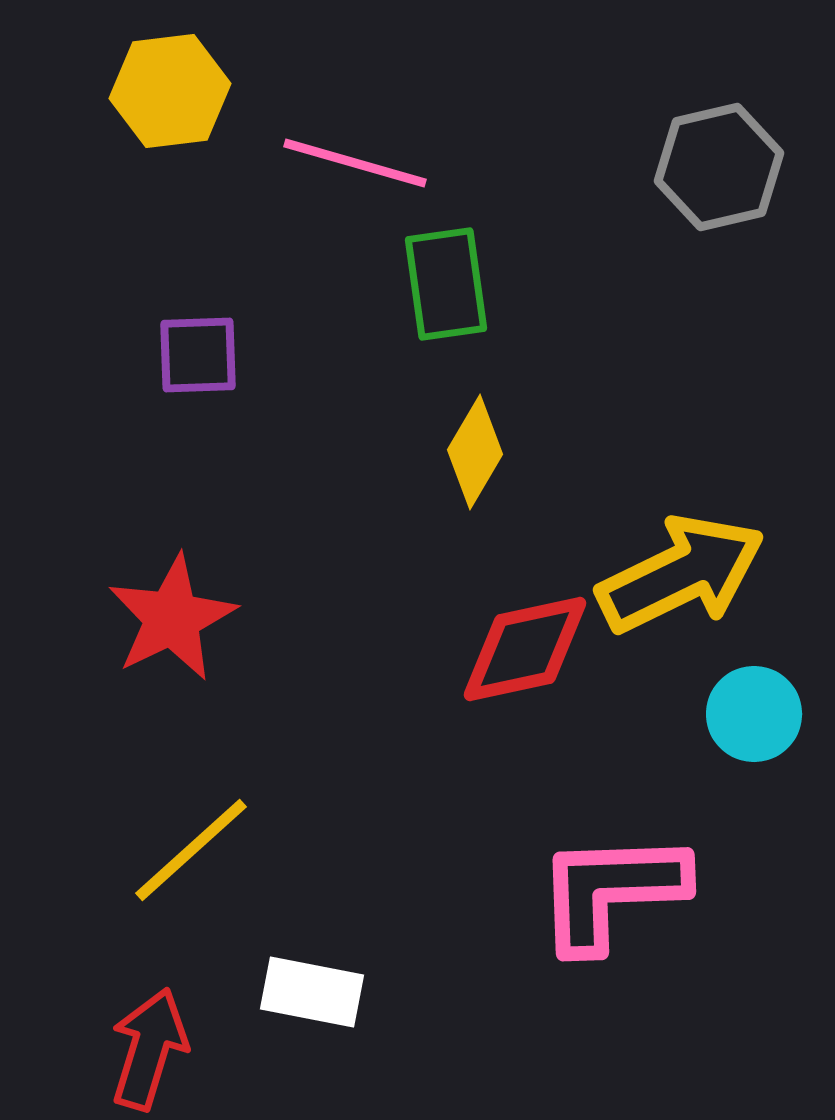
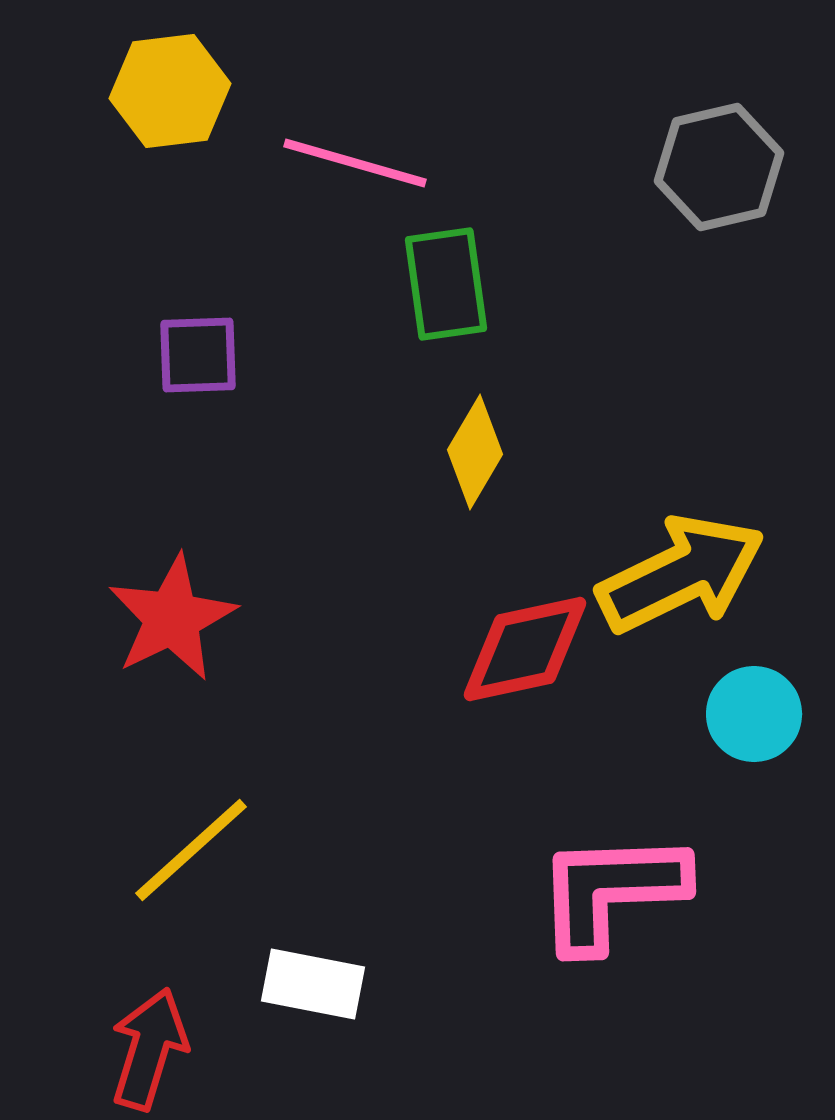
white rectangle: moved 1 px right, 8 px up
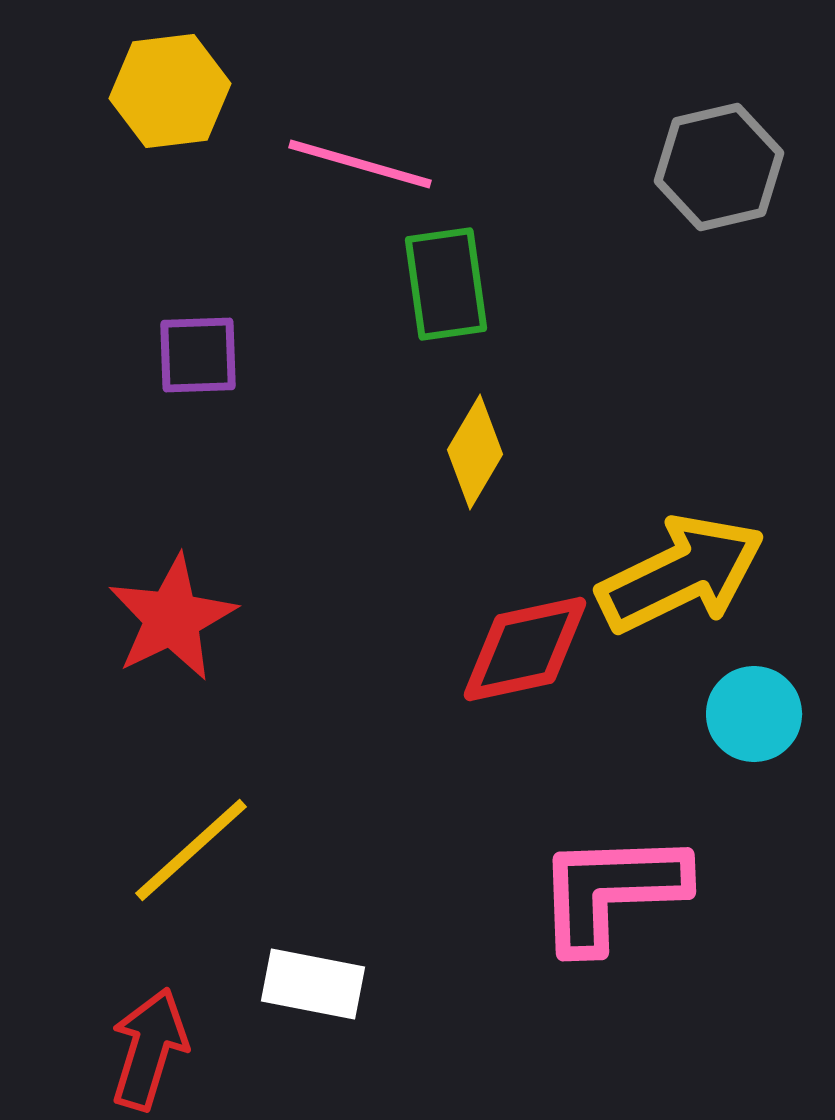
pink line: moved 5 px right, 1 px down
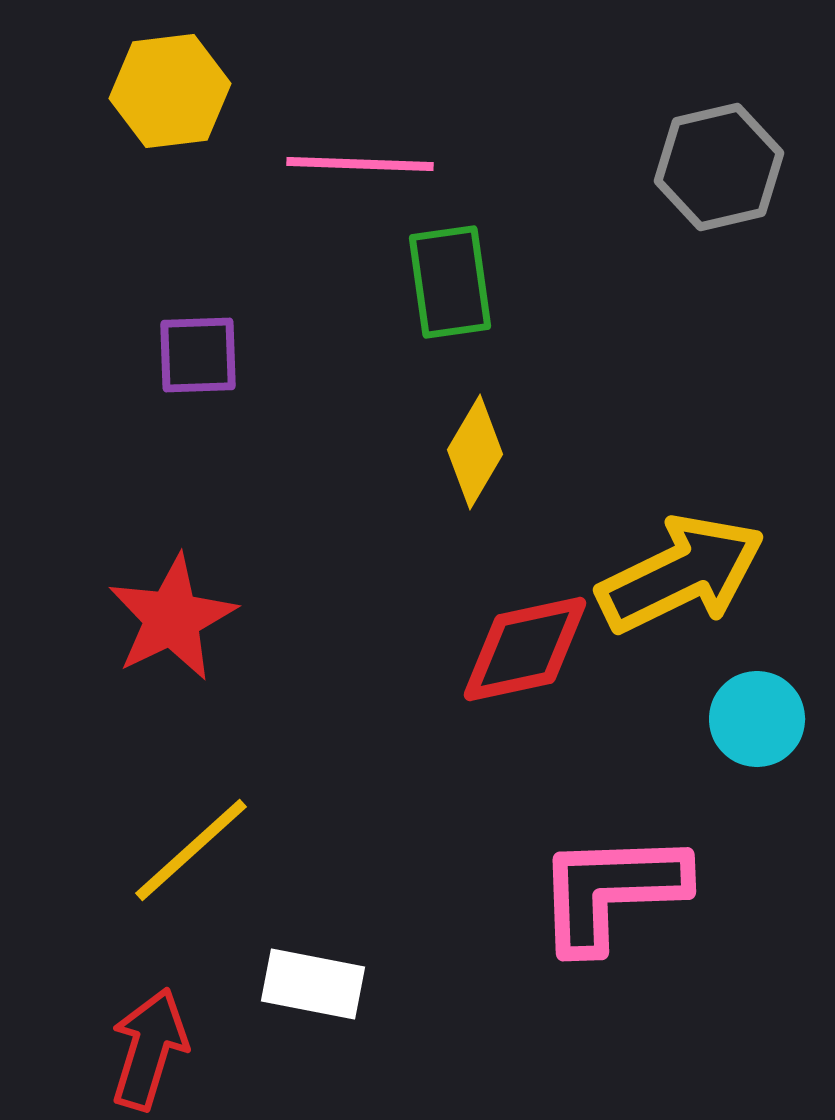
pink line: rotated 14 degrees counterclockwise
green rectangle: moved 4 px right, 2 px up
cyan circle: moved 3 px right, 5 px down
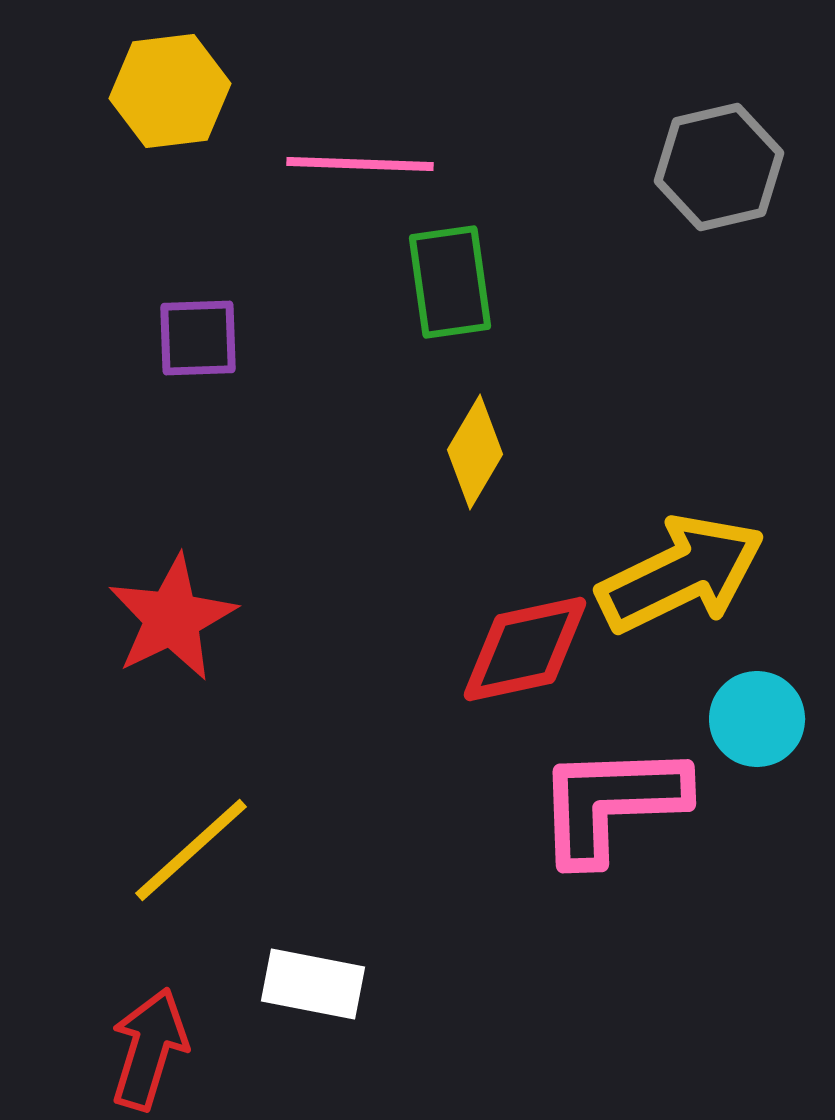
purple square: moved 17 px up
pink L-shape: moved 88 px up
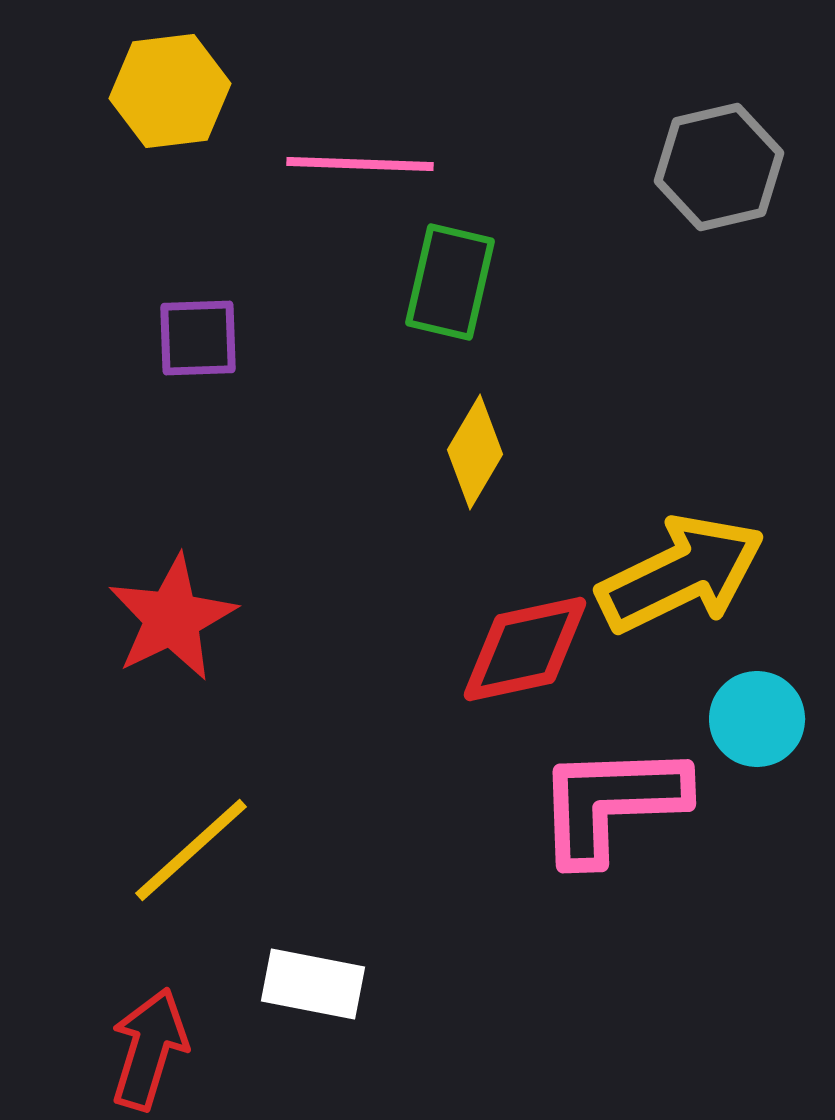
green rectangle: rotated 21 degrees clockwise
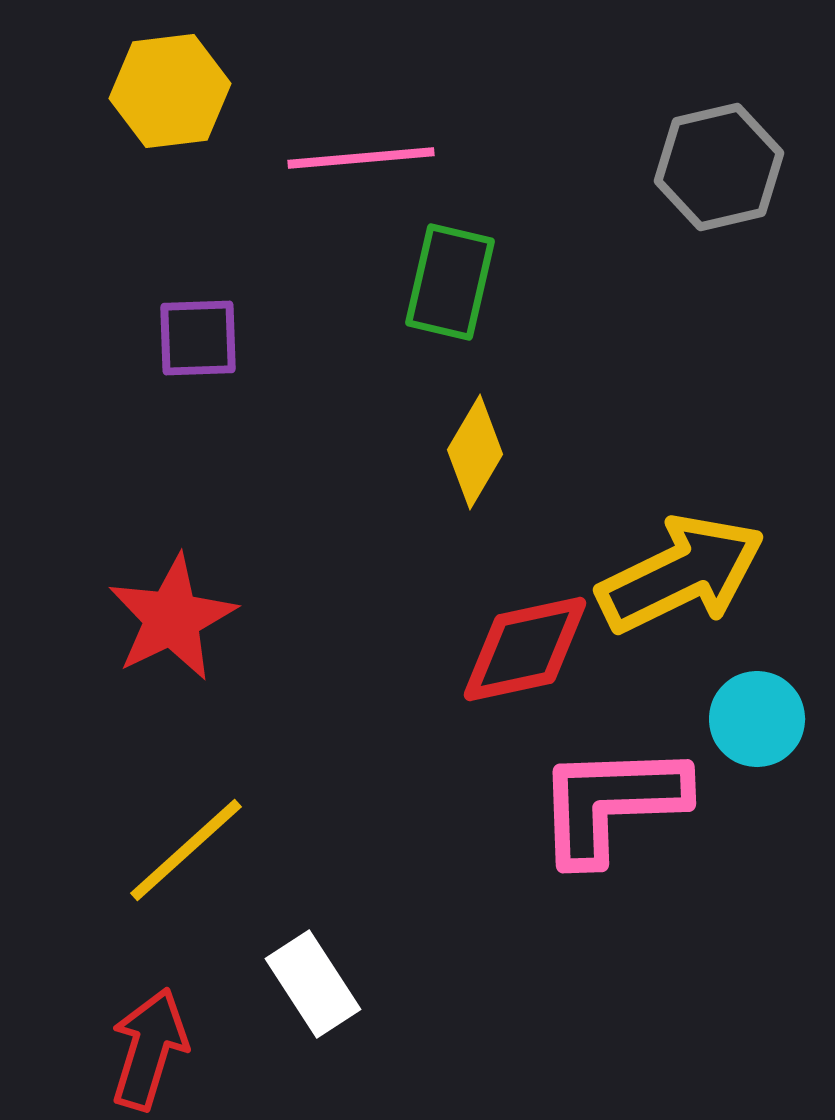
pink line: moved 1 px right, 6 px up; rotated 7 degrees counterclockwise
yellow line: moved 5 px left
white rectangle: rotated 46 degrees clockwise
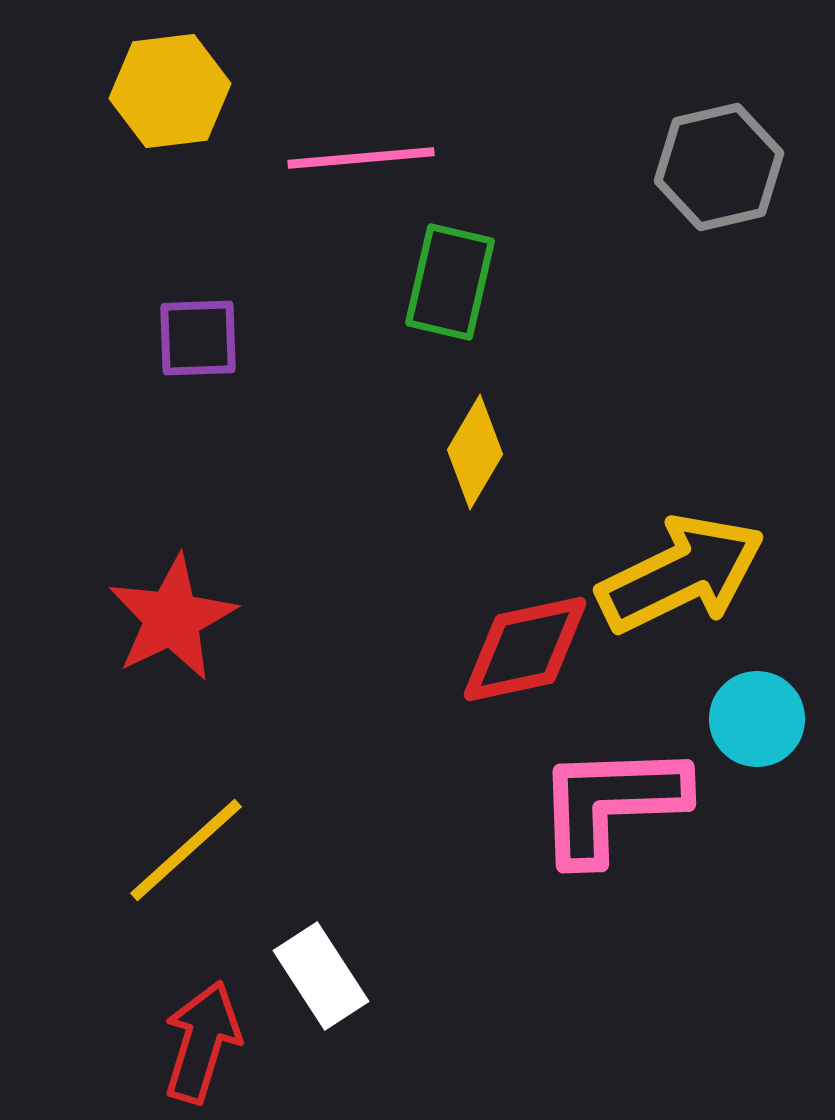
white rectangle: moved 8 px right, 8 px up
red arrow: moved 53 px right, 7 px up
